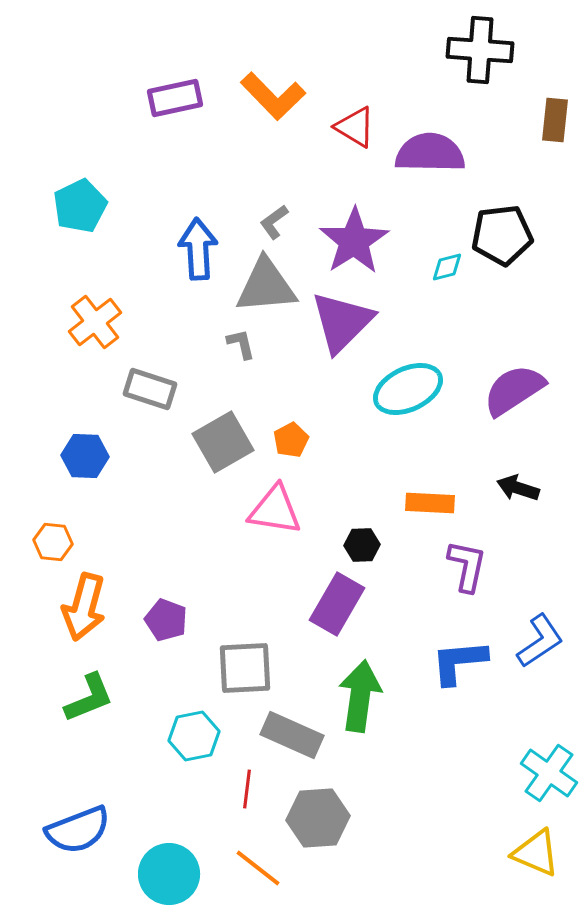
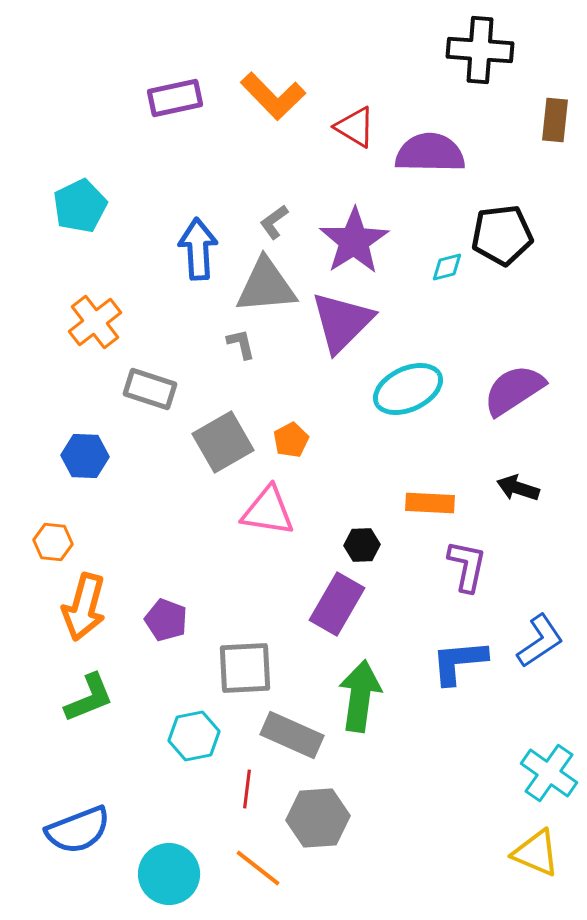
pink triangle at (275, 510): moved 7 px left, 1 px down
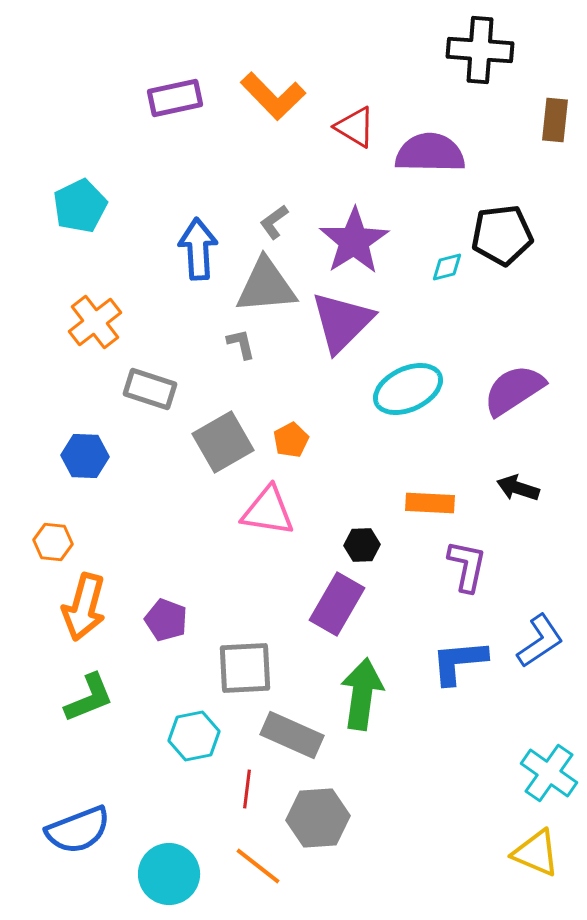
green arrow at (360, 696): moved 2 px right, 2 px up
orange line at (258, 868): moved 2 px up
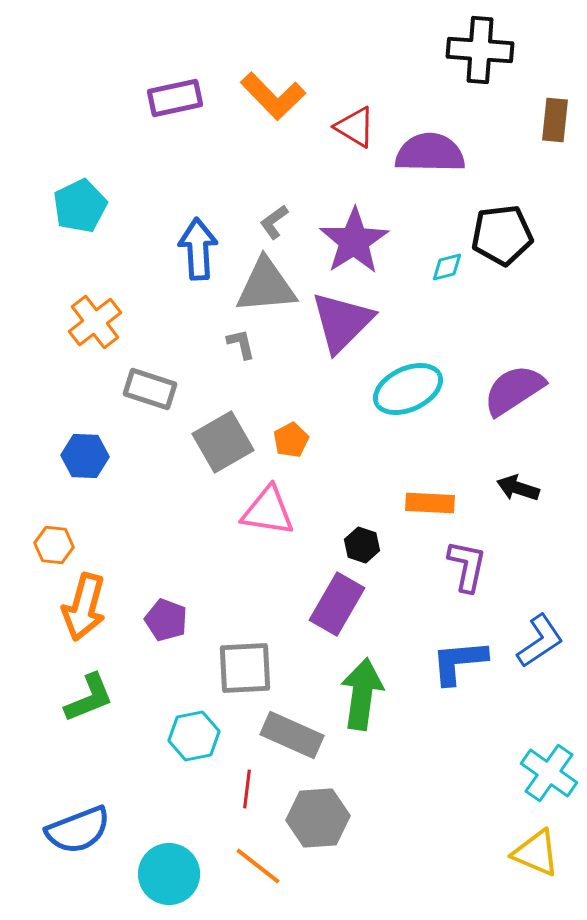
orange hexagon at (53, 542): moved 1 px right, 3 px down
black hexagon at (362, 545): rotated 20 degrees clockwise
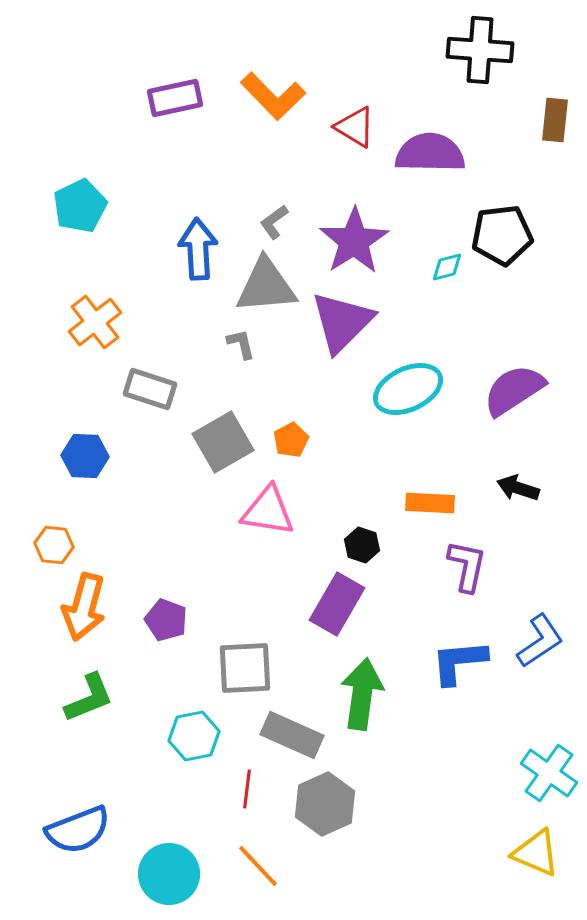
gray hexagon at (318, 818): moved 7 px right, 14 px up; rotated 20 degrees counterclockwise
orange line at (258, 866): rotated 9 degrees clockwise
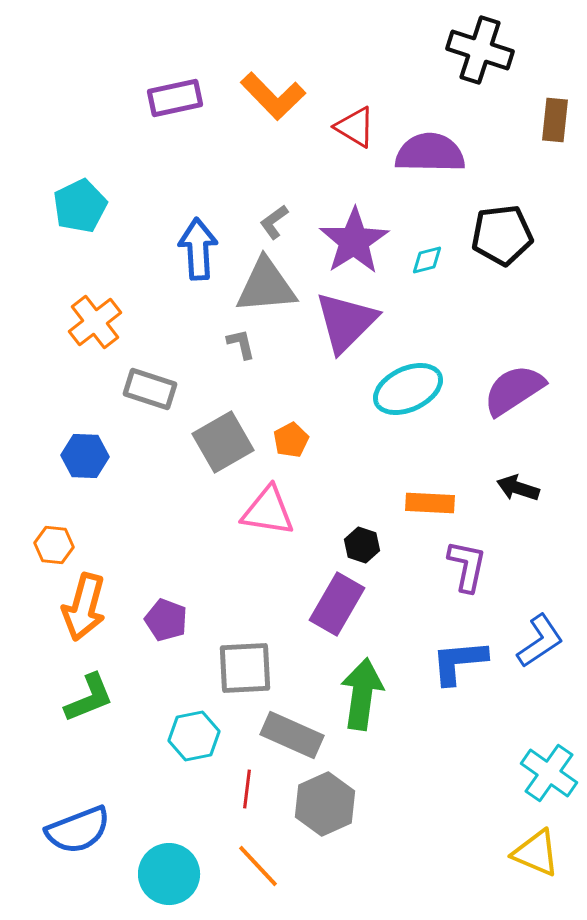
black cross at (480, 50): rotated 14 degrees clockwise
cyan diamond at (447, 267): moved 20 px left, 7 px up
purple triangle at (342, 322): moved 4 px right
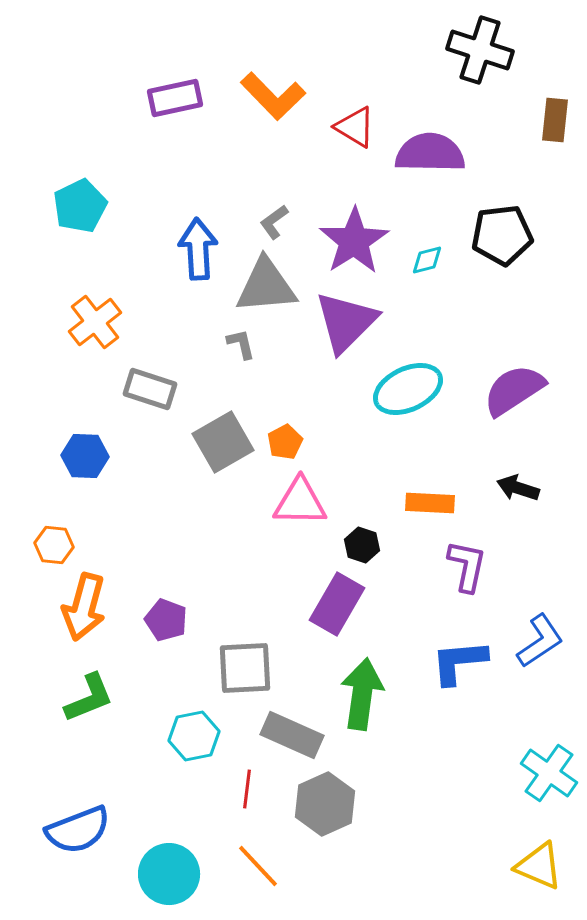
orange pentagon at (291, 440): moved 6 px left, 2 px down
pink triangle at (268, 511): moved 32 px right, 9 px up; rotated 8 degrees counterclockwise
yellow triangle at (536, 853): moved 3 px right, 13 px down
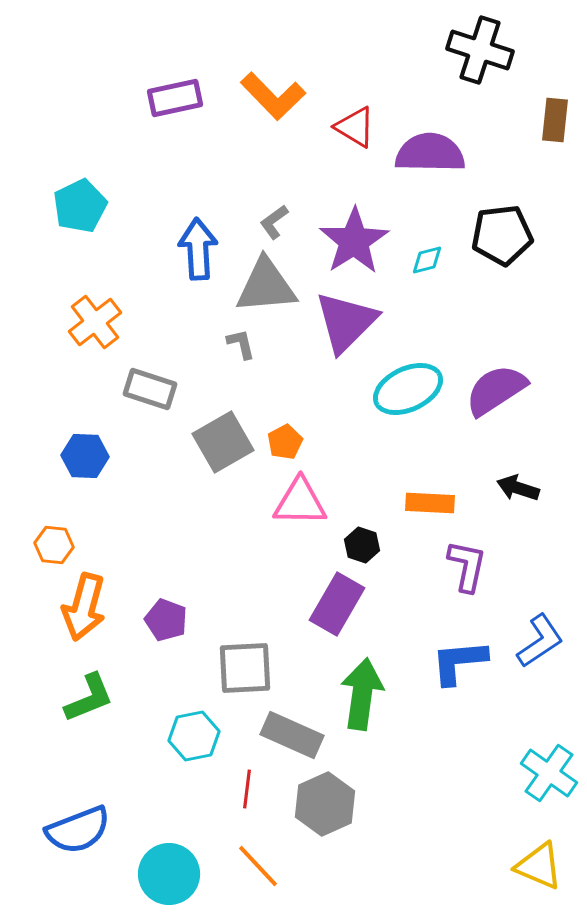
purple semicircle at (514, 390): moved 18 px left
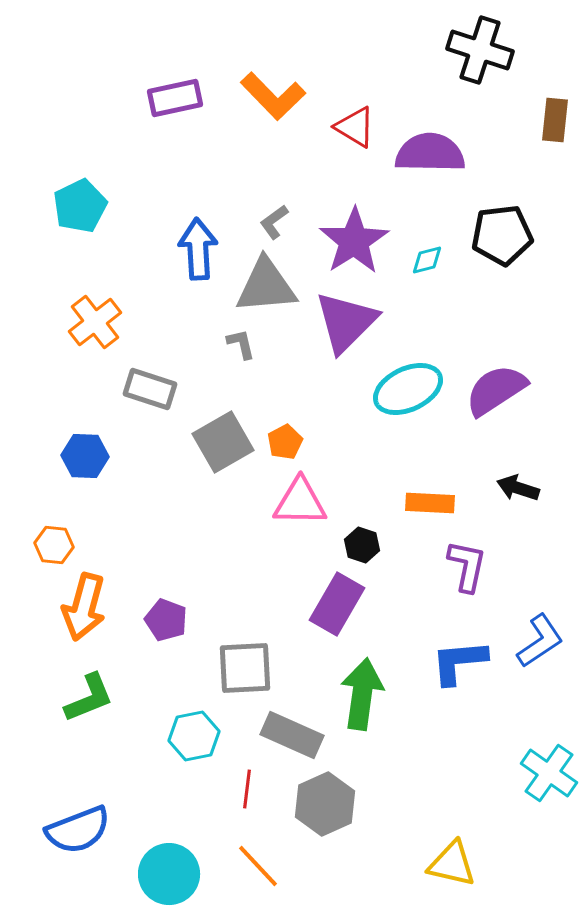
yellow triangle at (539, 866): moved 87 px left, 2 px up; rotated 10 degrees counterclockwise
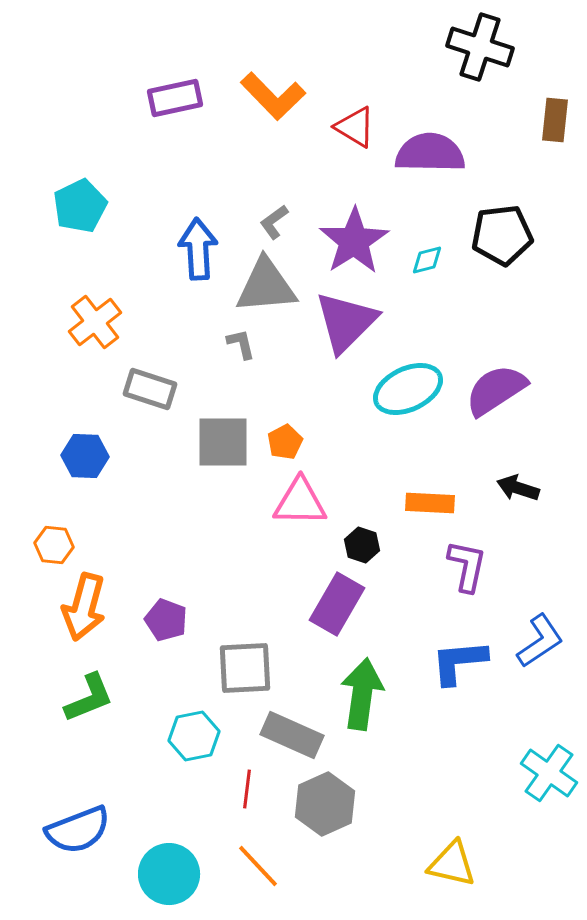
black cross at (480, 50): moved 3 px up
gray square at (223, 442): rotated 30 degrees clockwise
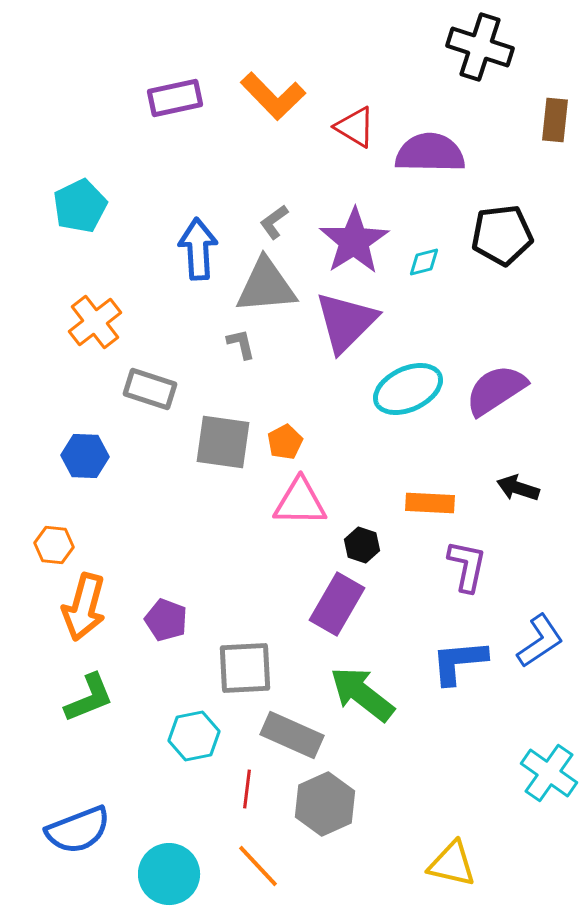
cyan diamond at (427, 260): moved 3 px left, 2 px down
gray square at (223, 442): rotated 8 degrees clockwise
green arrow at (362, 694): rotated 60 degrees counterclockwise
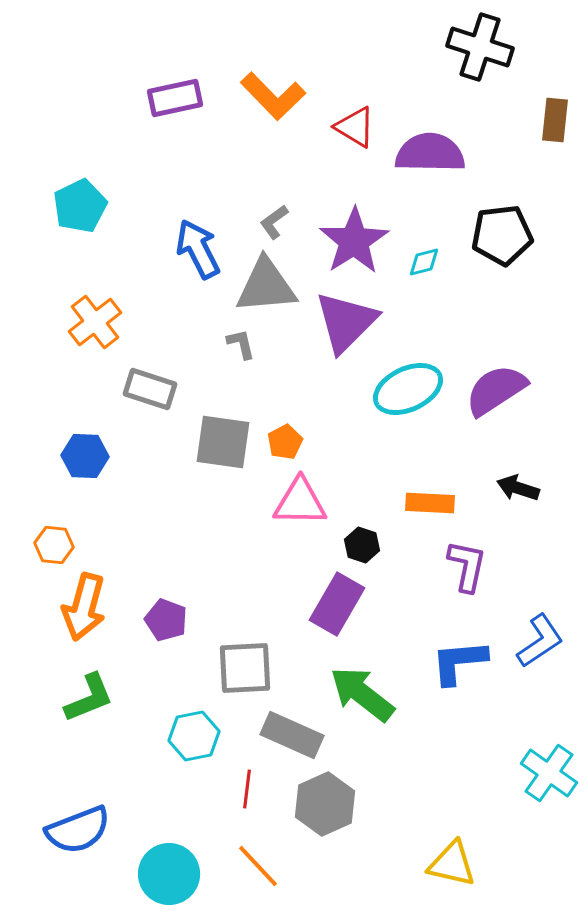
blue arrow at (198, 249): rotated 24 degrees counterclockwise
